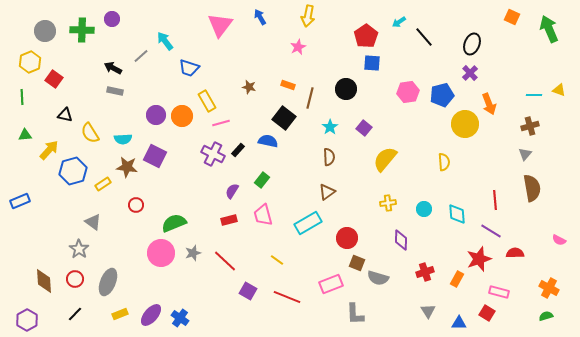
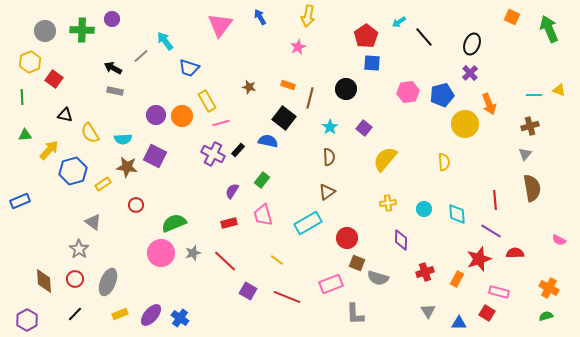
red rectangle at (229, 220): moved 3 px down
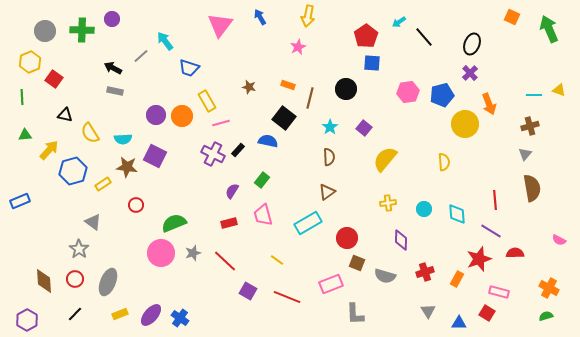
gray semicircle at (378, 278): moved 7 px right, 2 px up
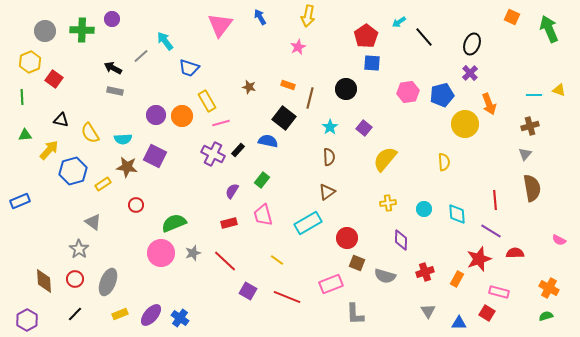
black triangle at (65, 115): moved 4 px left, 5 px down
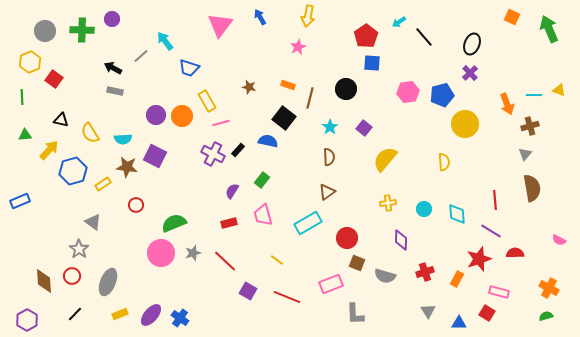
orange arrow at (489, 104): moved 18 px right
red circle at (75, 279): moved 3 px left, 3 px up
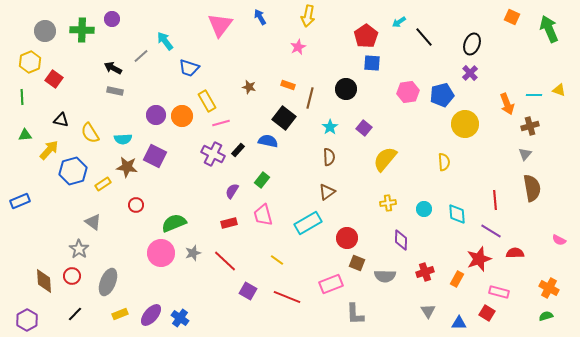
gray semicircle at (385, 276): rotated 15 degrees counterclockwise
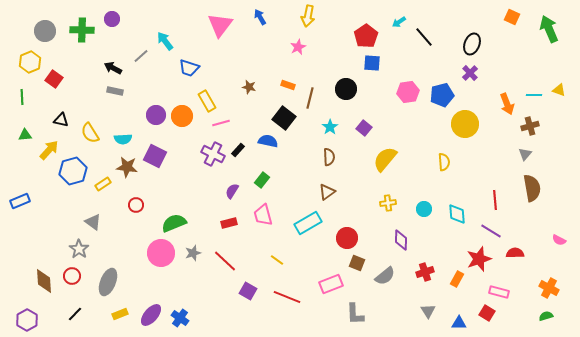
gray semicircle at (385, 276): rotated 40 degrees counterclockwise
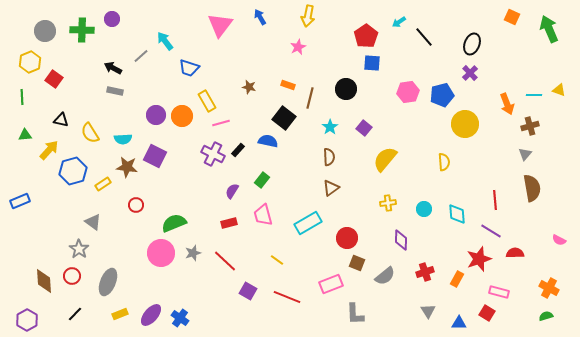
brown triangle at (327, 192): moved 4 px right, 4 px up
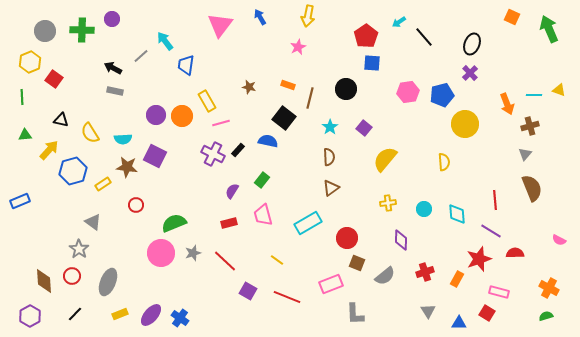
blue trapezoid at (189, 68): moved 3 px left, 3 px up; rotated 80 degrees clockwise
brown semicircle at (532, 188): rotated 12 degrees counterclockwise
purple hexagon at (27, 320): moved 3 px right, 4 px up
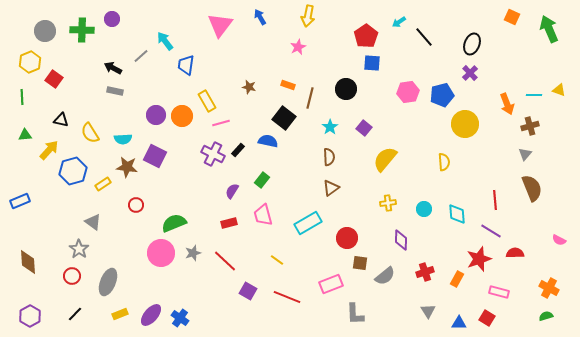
brown square at (357, 263): moved 3 px right; rotated 14 degrees counterclockwise
brown diamond at (44, 281): moved 16 px left, 19 px up
red square at (487, 313): moved 5 px down
